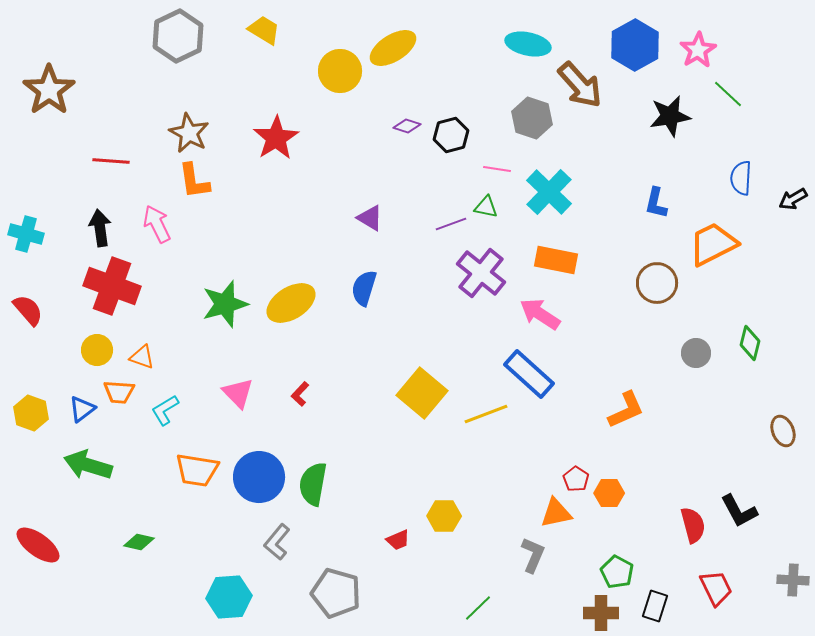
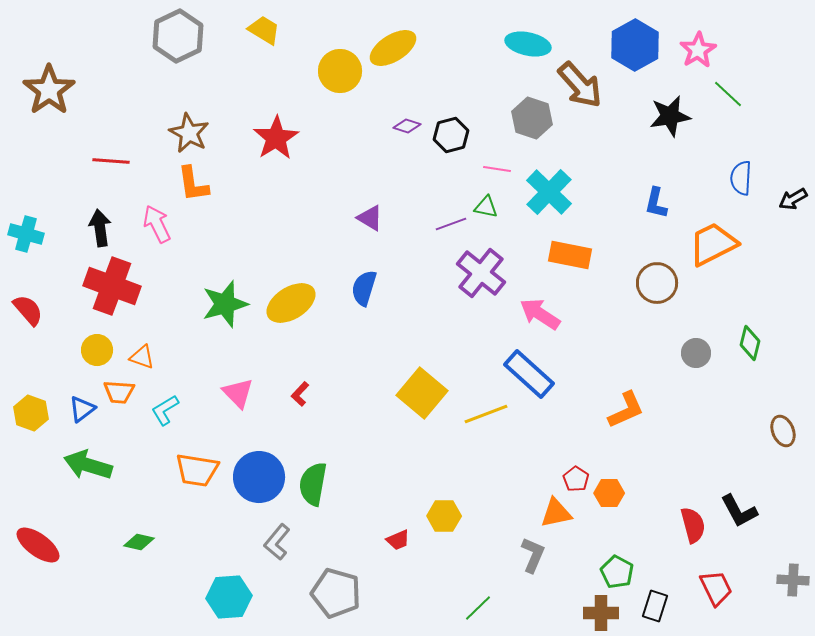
orange L-shape at (194, 181): moved 1 px left, 3 px down
orange rectangle at (556, 260): moved 14 px right, 5 px up
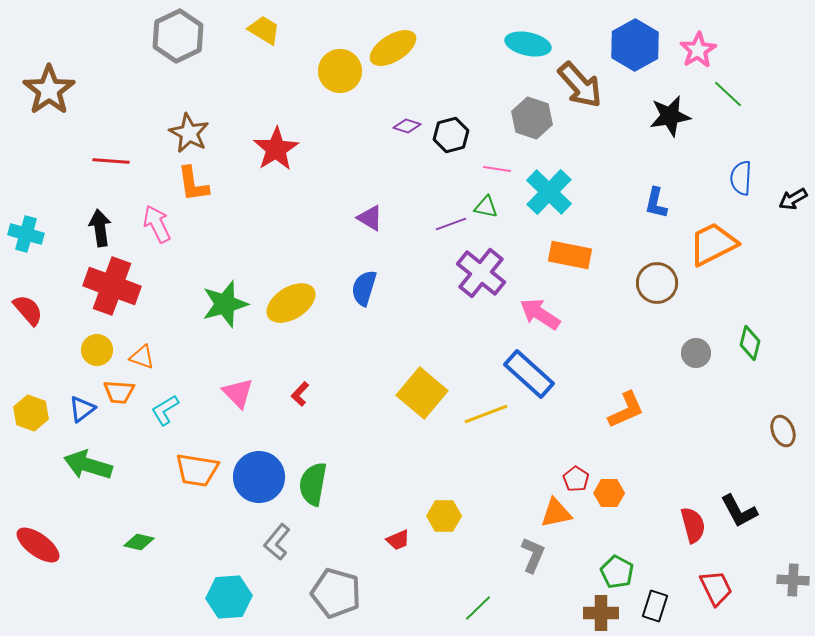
red star at (276, 138): moved 11 px down
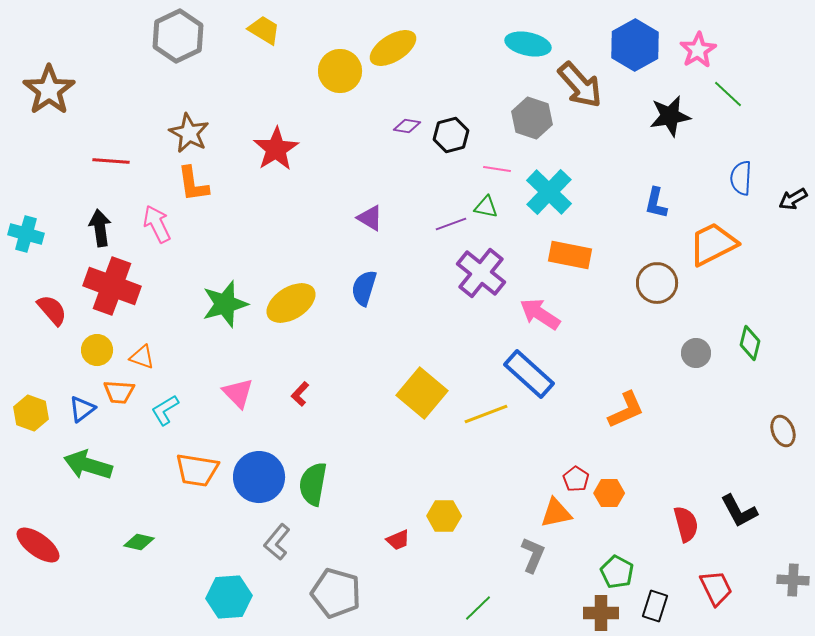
purple diamond at (407, 126): rotated 8 degrees counterclockwise
red semicircle at (28, 310): moved 24 px right
red semicircle at (693, 525): moved 7 px left, 1 px up
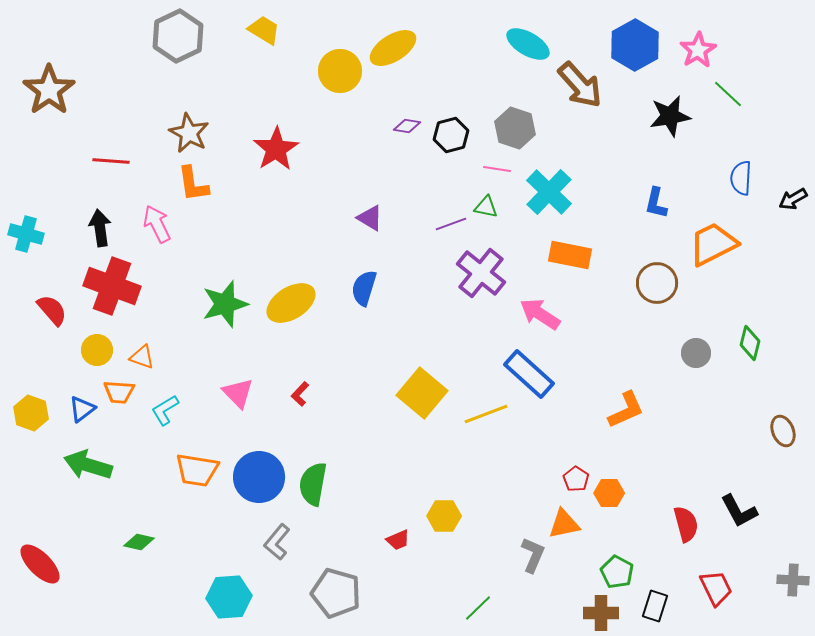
cyan ellipse at (528, 44): rotated 18 degrees clockwise
gray hexagon at (532, 118): moved 17 px left, 10 px down
orange triangle at (556, 513): moved 8 px right, 11 px down
red ellipse at (38, 545): moved 2 px right, 19 px down; rotated 9 degrees clockwise
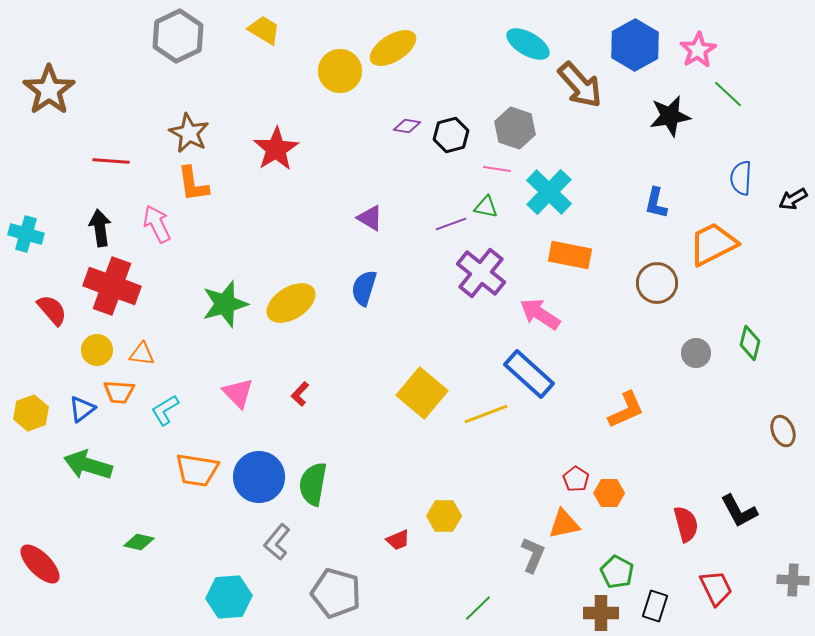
orange triangle at (142, 357): moved 3 px up; rotated 12 degrees counterclockwise
yellow hexagon at (31, 413): rotated 20 degrees clockwise
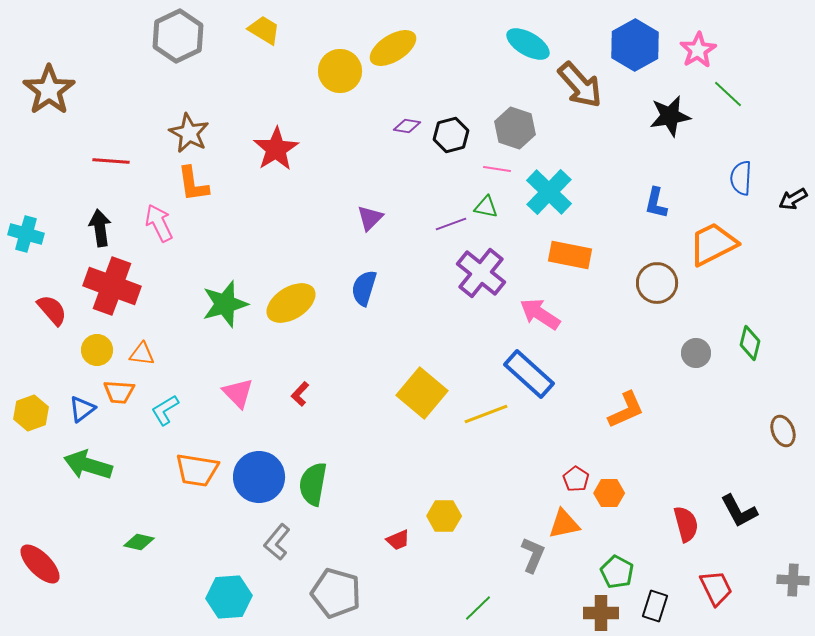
purple triangle at (370, 218): rotated 44 degrees clockwise
pink arrow at (157, 224): moved 2 px right, 1 px up
